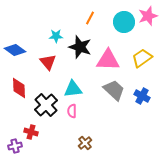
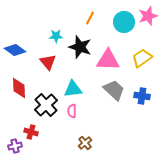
blue cross: rotated 21 degrees counterclockwise
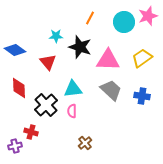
gray trapezoid: moved 3 px left
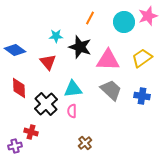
black cross: moved 1 px up
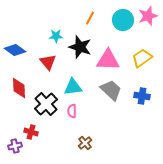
cyan circle: moved 1 px left, 2 px up
cyan triangle: moved 2 px up
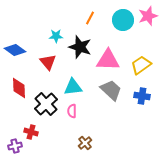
yellow trapezoid: moved 1 px left, 7 px down
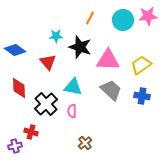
pink star: rotated 12 degrees clockwise
cyan triangle: rotated 18 degrees clockwise
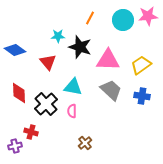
cyan star: moved 2 px right
red diamond: moved 5 px down
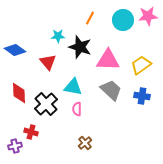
pink semicircle: moved 5 px right, 2 px up
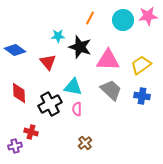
black cross: moved 4 px right; rotated 15 degrees clockwise
